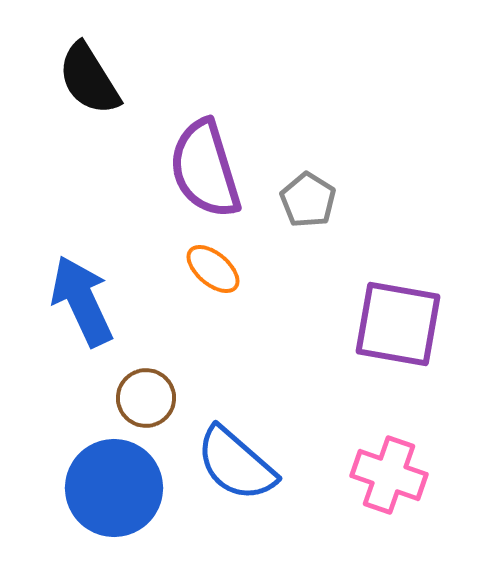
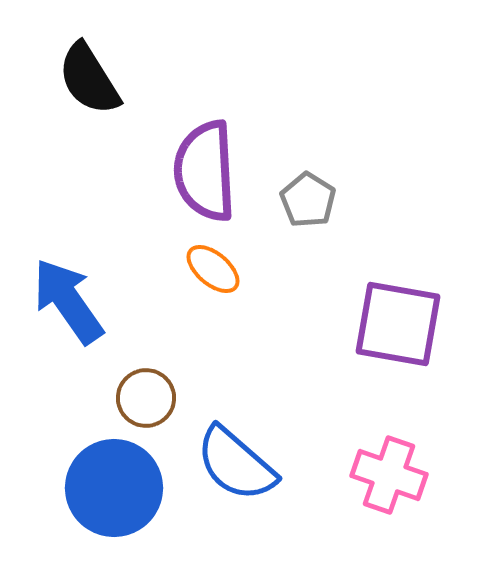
purple semicircle: moved 2 px down; rotated 14 degrees clockwise
blue arrow: moved 14 px left; rotated 10 degrees counterclockwise
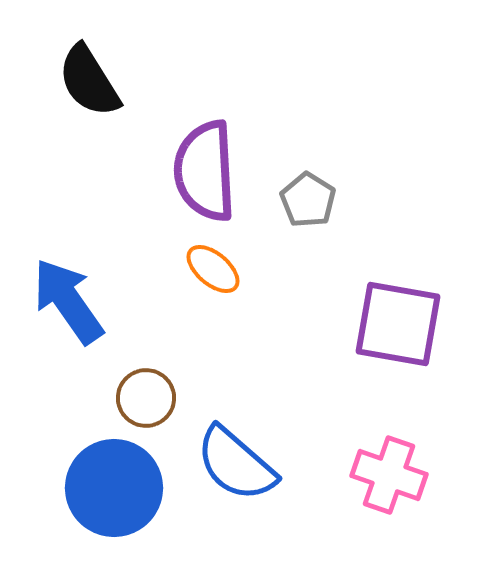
black semicircle: moved 2 px down
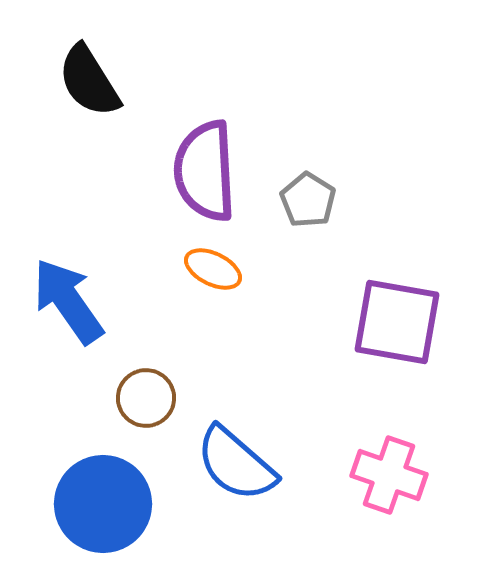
orange ellipse: rotated 14 degrees counterclockwise
purple square: moved 1 px left, 2 px up
blue circle: moved 11 px left, 16 px down
